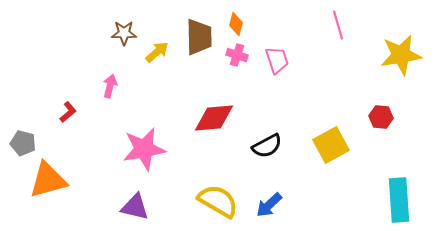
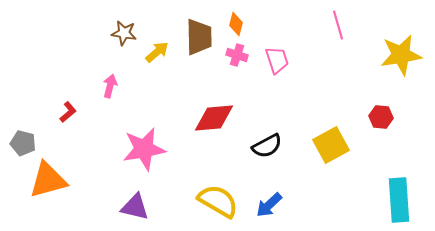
brown star: rotated 10 degrees clockwise
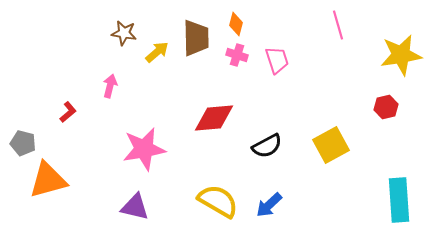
brown trapezoid: moved 3 px left, 1 px down
red hexagon: moved 5 px right, 10 px up; rotated 20 degrees counterclockwise
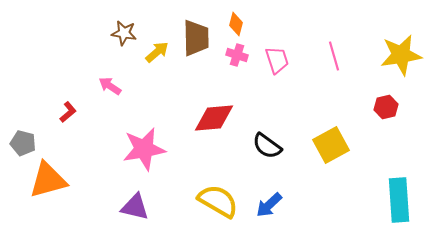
pink line: moved 4 px left, 31 px down
pink arrow: rotated 70 degrees counterclockwise
black semicircle: rotated 64 degrees clockwise
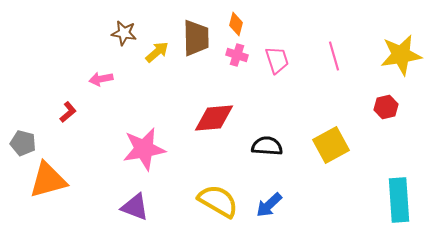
pink arrow: moved 9 px left, 7 px up; rotated 45 degrees counterclockwise
black semicircle: rotated 148 degrees clockwise
purple triangle: rotated 8 degrees clockwise
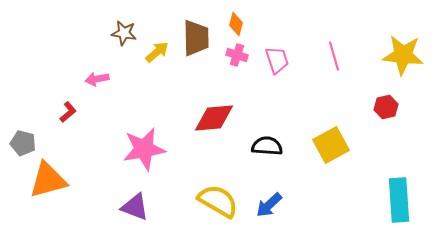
yellow star: moved 2 px right; rotated 15 degrees clockwise
pink arrow: moved 4 px left
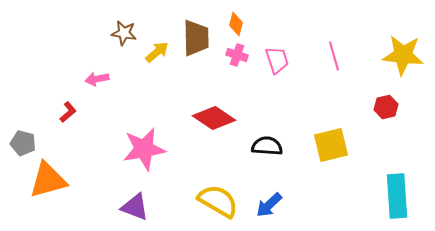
red diamond: rotated 39 degrees clockwise
yellow square: rotated 15 degrees clockwise
cyan rectangle: moved 2 px left, 4 px up
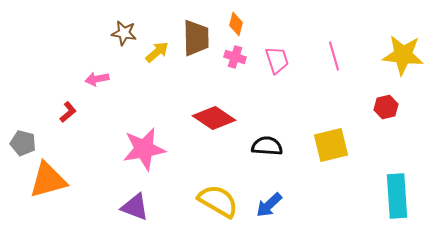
pink cross: moved 2 px left, 2 px down
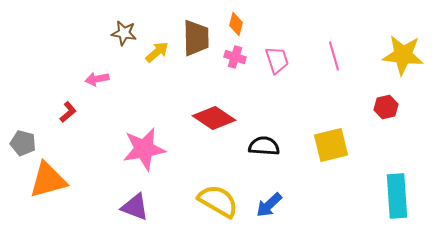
black semicircle: moved 3 px left
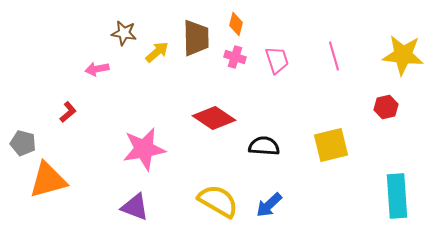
pink arrow: moved 10 px up
